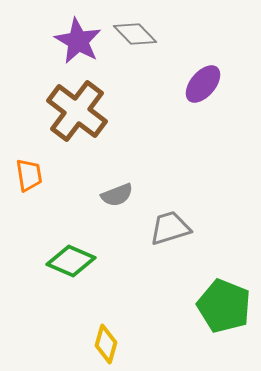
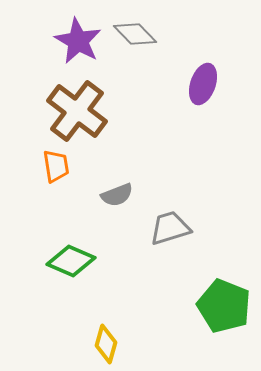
purple ellipse: rotated 21 degrees counterclockwise
orange trapezoid: moved 27 px right, 9 px up
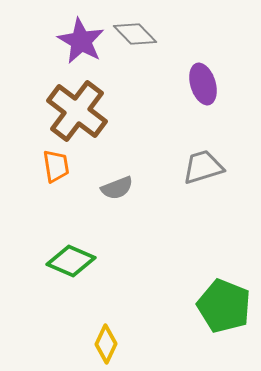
purple star: moved 3 px right
purple ellipse: rotated 36 degrees counterclockwise
gray semicircle: moved 7 px up
gray trapezoid: moved 33 px right, 61 px up
yellow diamond: rotated 9 degrees clockwise
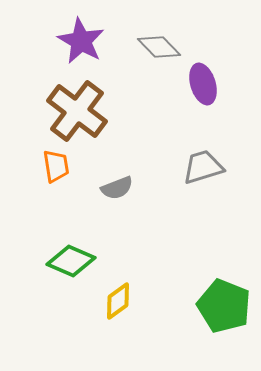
gray diamond: moved 24 px right, 13 px down
yellow diamond: moved 12 px right, 43 px up; rotated 30 degrees clockwise
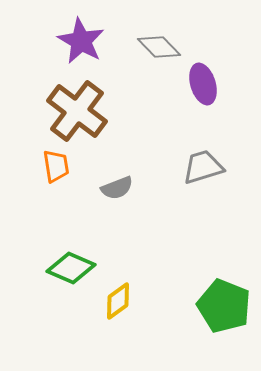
green diamond: moved 7 px down
